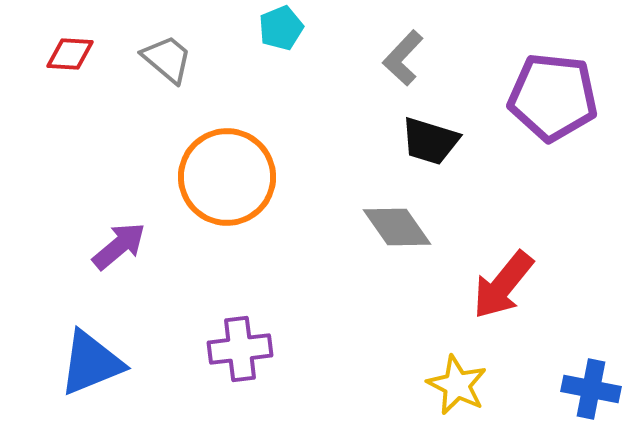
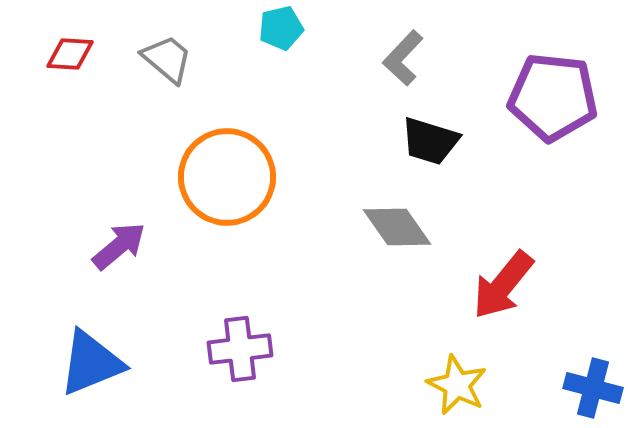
cyan pentagon: rotated 9 degrees clockwise
blue cross: moved 2 px right, 1 px up; rotated 4 degrees clockwise
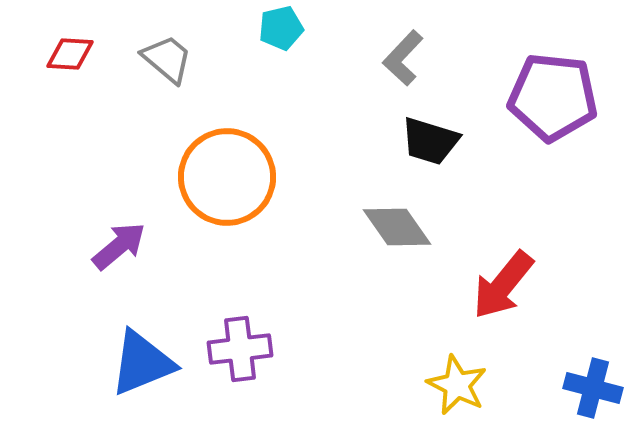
blue triangle: moved 51 px right
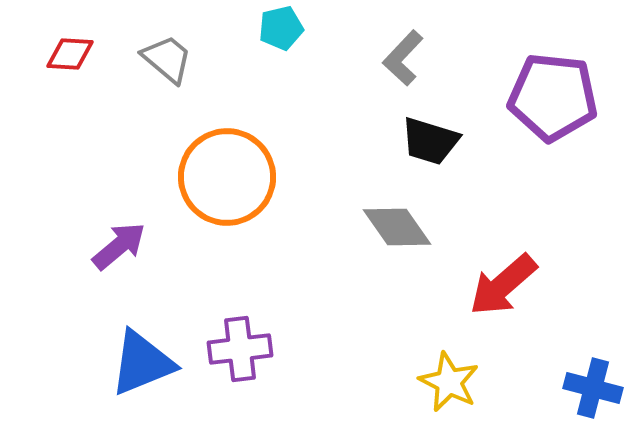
red arrow: rotated 10 degrees clockwise
yellow star: moved 8 px left, 3 px up
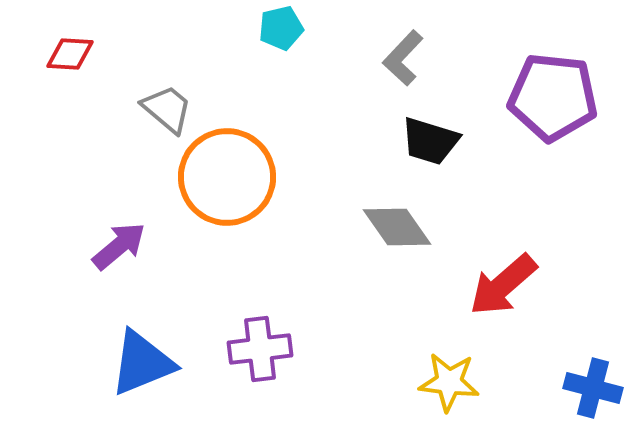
gray trapezoid: moved 50 px down
purple cross: moved 20 px right
yellow star: rotated 20 degrees counterclockwise
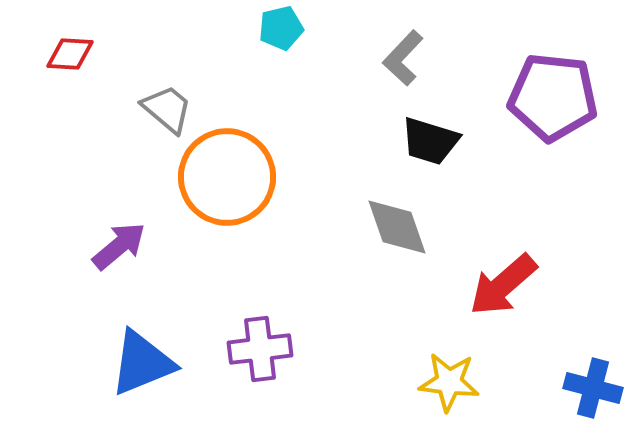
gray diamond: rotated 16 degrees clockwise
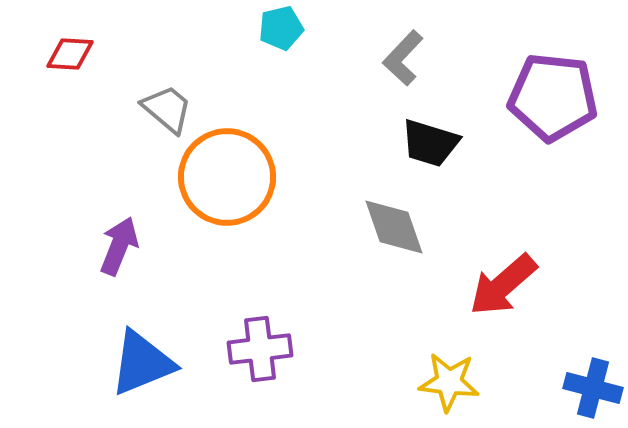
black trapezoid: moved 2 px down
gray diamond: moved 3 px left
purple arrow: rotated 28 degrees counterclockwise
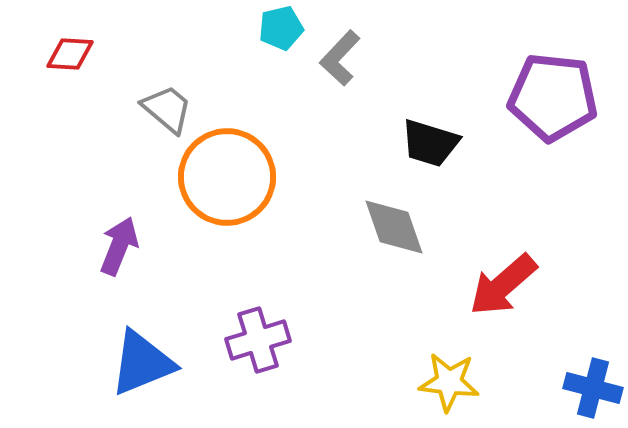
gray L-shape: moved 63 px left
purple cross: moved 2 px left, 9 px up; rotated 10 degrees counterclockwise
